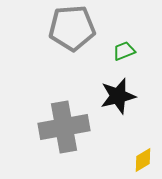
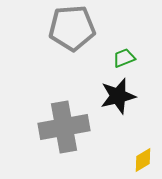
green trapezoid: moved 7 px down
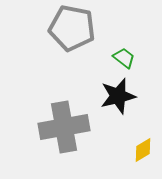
gray pentagon: rotated 15 degrees clockwise
green trapezoid: rotated 60 degrees clockwise
yellow diamond: moved 10 px up
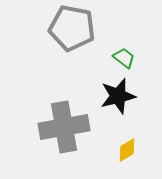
yellow diamond: moved 16 px left
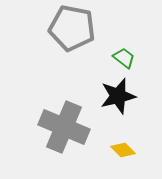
gray cross: rotated 33 degrees clockwise
yellow diamond: moved 4 px left; rotated 75 degrees clockwise
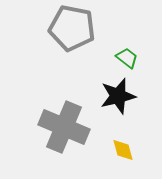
green trapezoid: moved 3 px right
yellow diamond: rotated 30 degrees clockwise
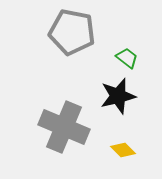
gray pentagon: moved 4 px down
yellow diamond: rotated 30 degrees counterclockwise
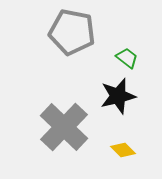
gray cross: rotated 21 degrees clockwise
